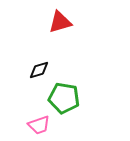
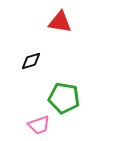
red triangle: rotated 25 degrees clockwise
black diamond: moved 8 px left, 9 px up
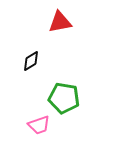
red triangle: rotated 20 degrees counterclockwise
black diamond: rotated 15 degrees counterclockwise
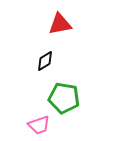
red triangle: moved 2 px down
black diamond: moved 14 px right
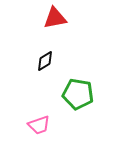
red triangle: moved 5 px left, 6 px up
green pentagon: moved 14 px right, 4 px up
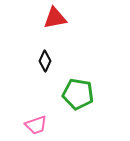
black diamond: rotated 35 degrees counterclockwise
pink trapezoid: moved 3 px left
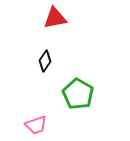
black diamond: rotated 10 degrees clockwise
green pentagon: rotated 20 degrees clockwise
